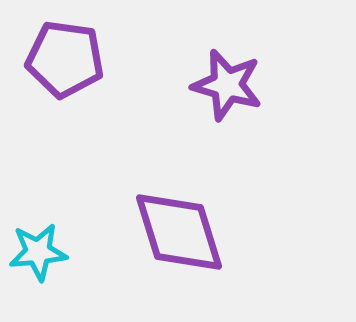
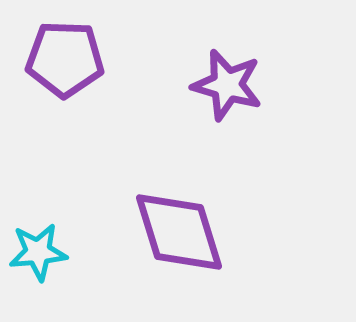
purple pentagon: rotated 6 degrees counterclockwise
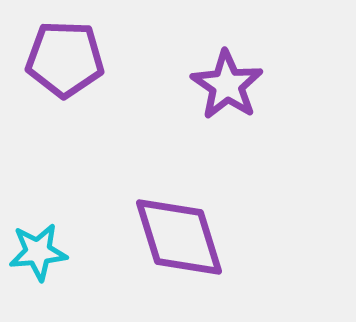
purple star: rotated 18 degrees clockwise
purple diamond: moved 5 px down
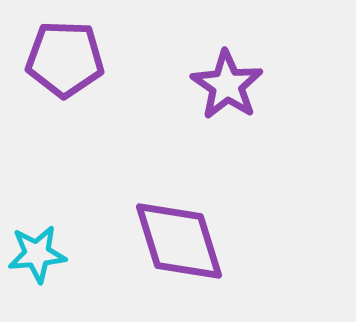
purple diamond: moved 4 px down
cyan star: moved 1 px left, 2 px down
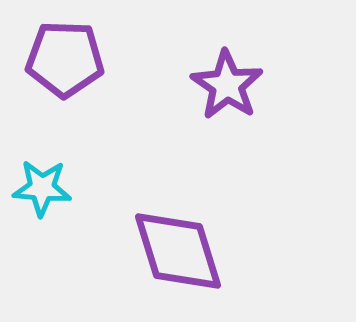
purple diamond: moved 1 px left, 10 px down
cyan star: moved 5 px right, 66 px up; rotated 10 degrees clockwise
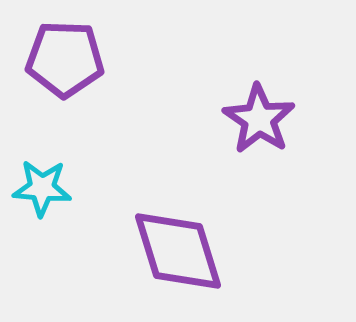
purple star: moved 32 px right, 34 px down
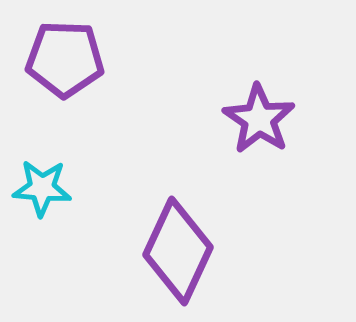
purple diamond: rotated 42 degrees clockwise
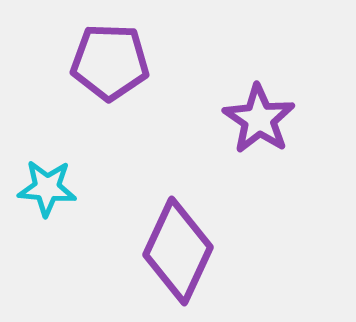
purple pentagon: moved 45 px right, 3 px down
cyan star: moved 5 px right
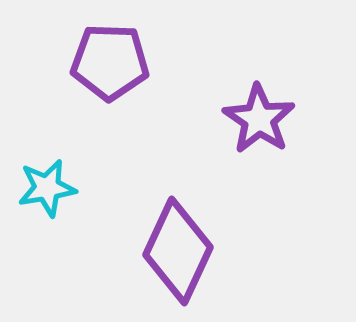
cyan star: rotated 14 degrees counterclockwise
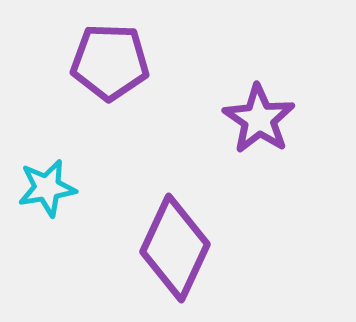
purple diamond: moved 3 px left, 3 px up
